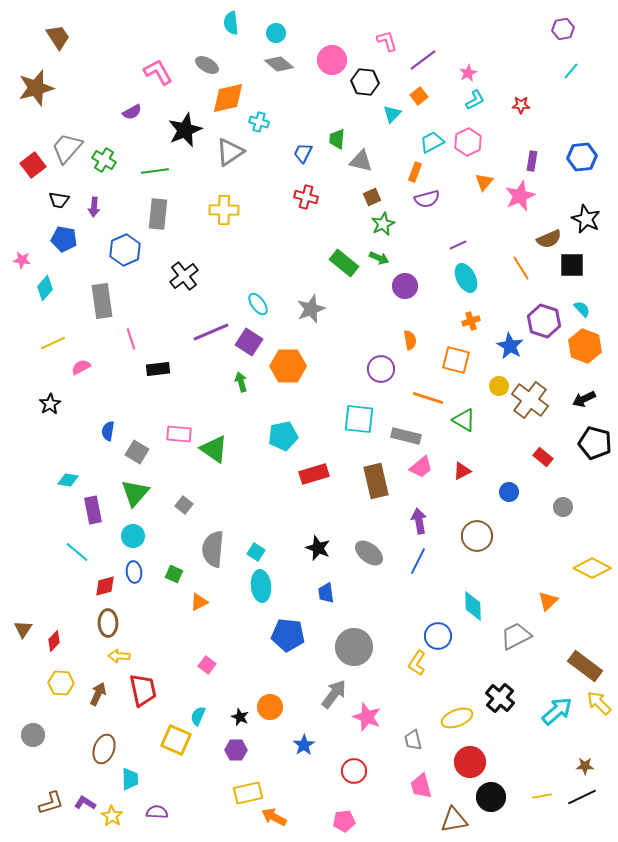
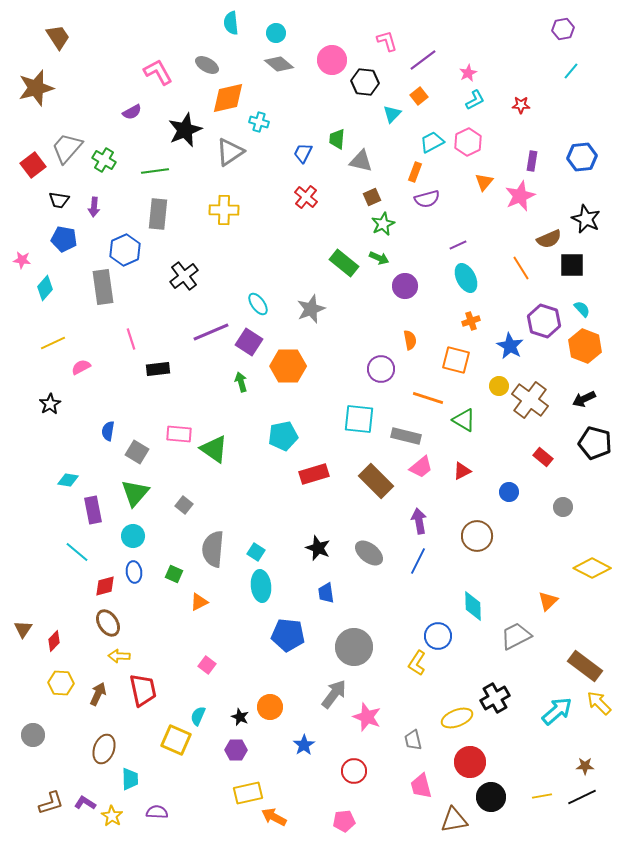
red cross at (306, 197): rotated 25 degrees clockwise
gray rectangle at (102, 301): moved 1 px right, 14 px up
brown rectangle at (376, 481): rotated 32 degrees counterclockwise
brown ellipse at (108, 623): rotated 32 degrees counterclockwise
black cross at (500, 698): moved 5 px left; rotated 20 degrees clockwise
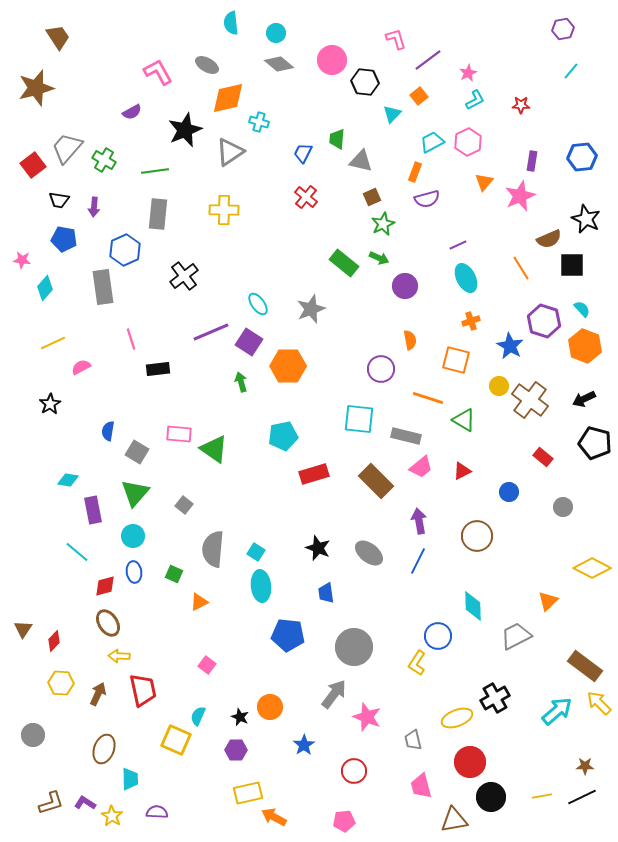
pink L-shape at (387, 41): moved 9 px right, 2 px up
purple line at (423, 60): moved 5 px right
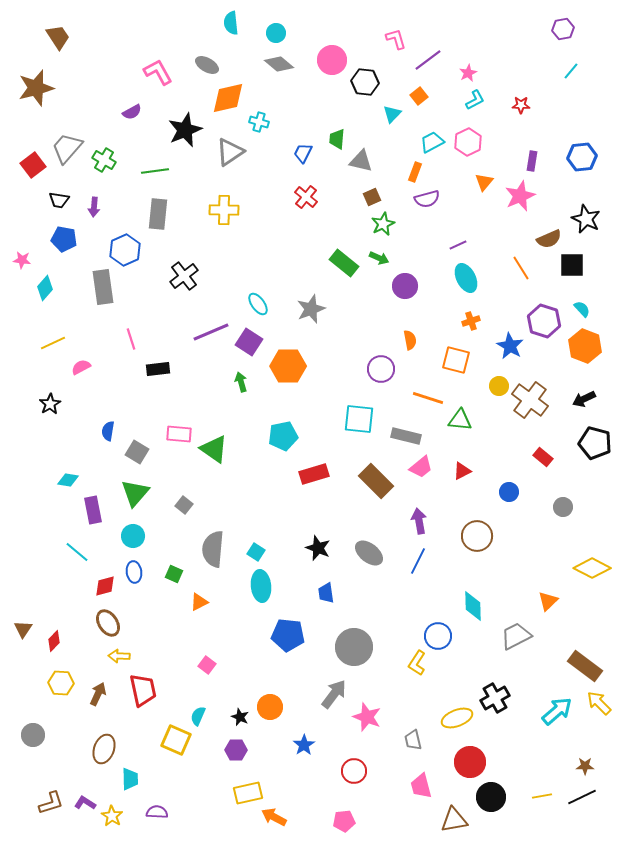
green triangle at (464, 420): moved 4 px left; rotated 25 degrees counterclockwise
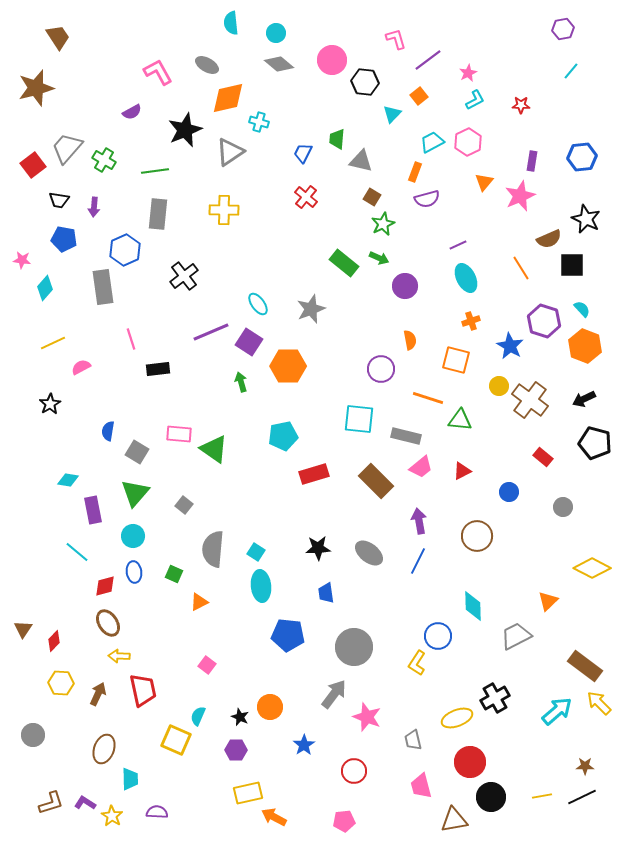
brown square at (372, 197): rotated 36 degrees counterclockwise
black star at (318, 548): rotated 25 degrees counterclockwise
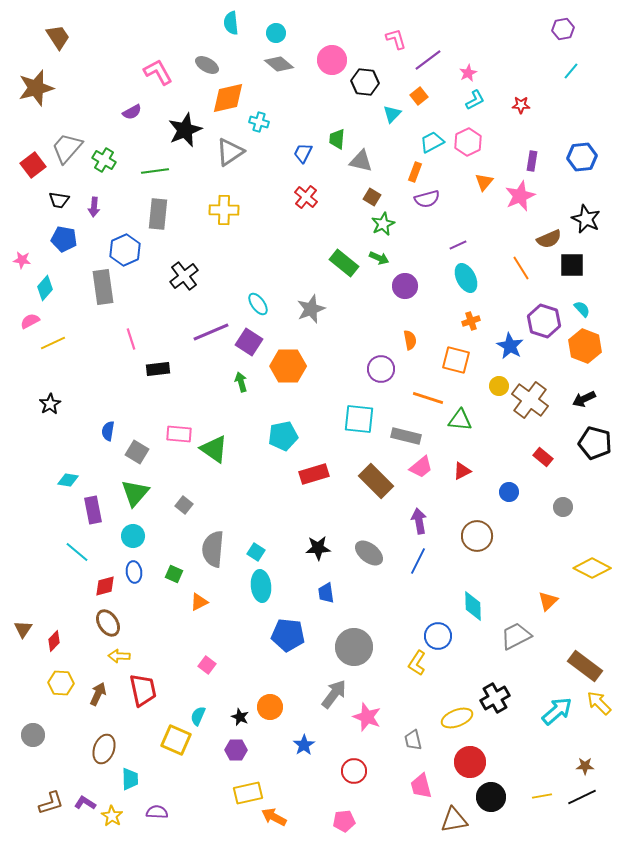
pink semicircle at (81, 367): moved 51 px left, 46 px up
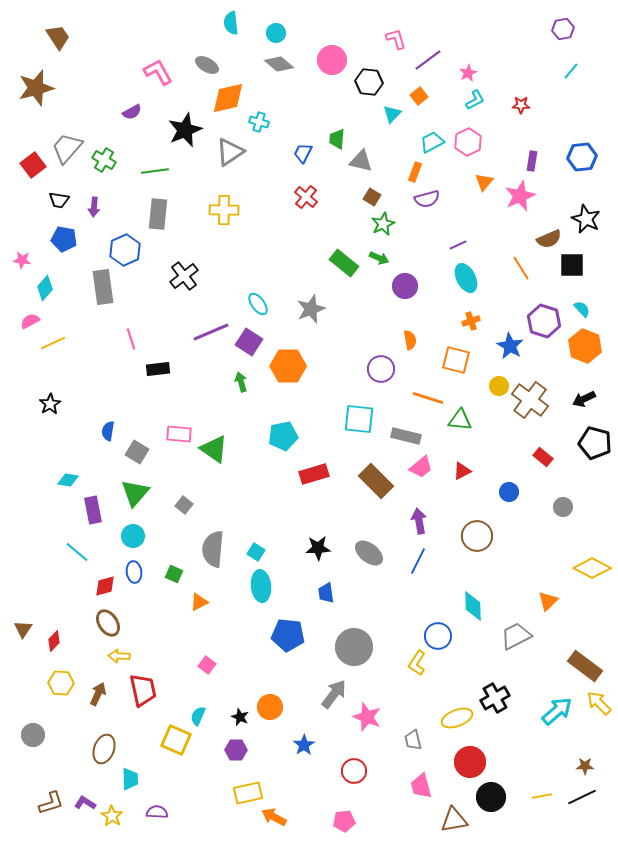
black hexagon at (365, 82): moved 4 px right
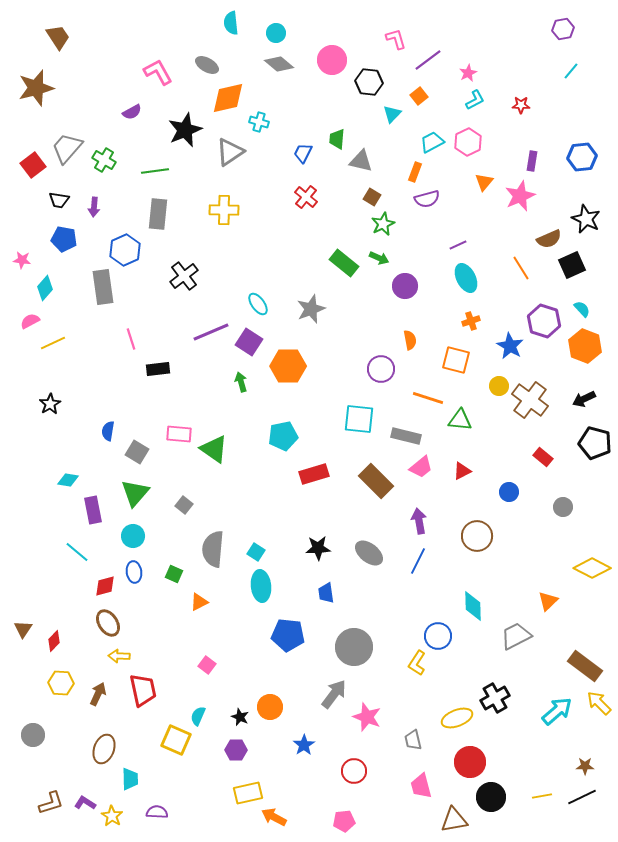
black square at (572, 265): rotated 24 degrees counterclockwise
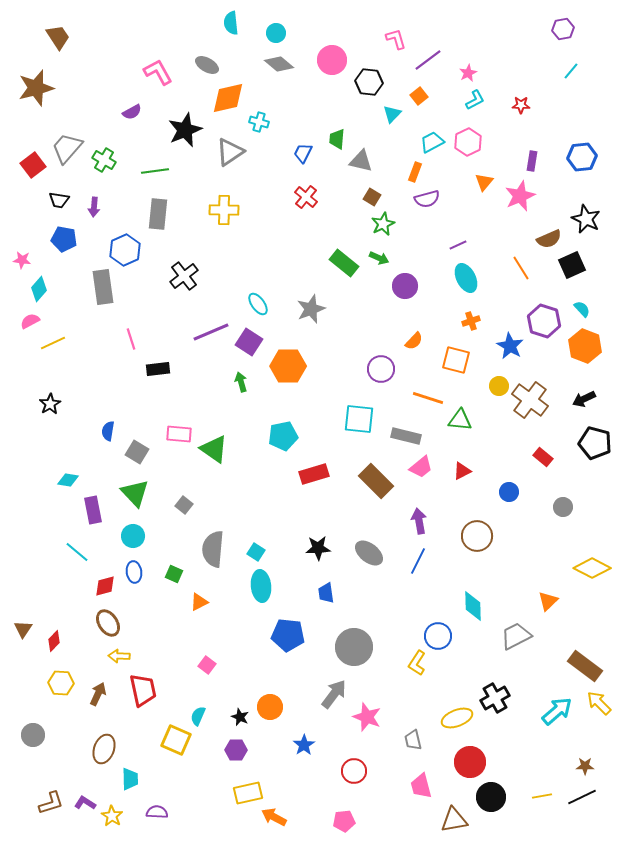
cyan diamond at (45, 288): moved 6 px left, 1 px down
orange semicircle at (410, 340): moved 4 px right, 1 px down; rotated 54 degrees clockwise
green triangle at (135, 493): rotated 24 degrees counterclockwise
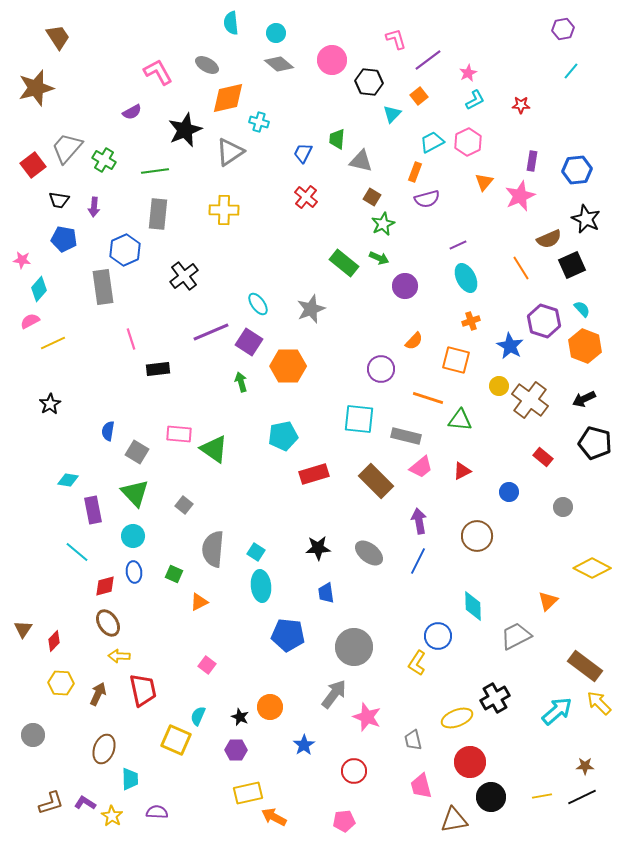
blue hexagon at (582, 157): moved 5 px left, 13 px down
